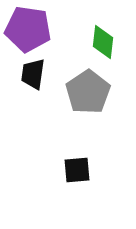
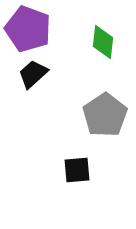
purple pentagon: rotated 12 degrees clockwise
black trapezoid: rotated 40 degrees clockwise
gray pentagon: moved 17 px right, 23 px down
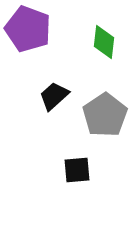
green diamond: moved 1 px right
black trapezoid: moved 21 px right, 22 px down
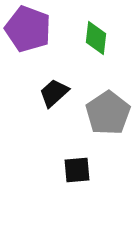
green diamond: moved 8 px left, 4 px up
black trapezoid: moved 3 px up
gray pentagon: moved 3 px right, 2 px up
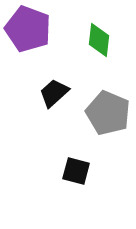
green diamond: moved 3 px right, 2 px down
gray pentagon: rotated 15 degrees counterclockwise
black square: moved 1 px left, 1 px down; rotated 20 degrees clockwise
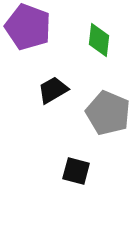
purple pentagon: moved 2 px up
black trapezoid: moved 1 px left, 3 px up; rotated 12 degrees clockwise
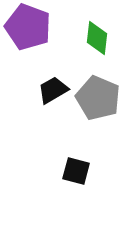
green diamond: moved 2 px left, 2 px up
gray pentagon: moved 10 px left, 15 px up
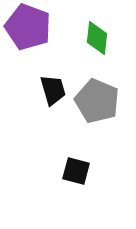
black trapezoid: rotated 104 degrees clockwise
gray pentagon: moved 1 px left, 3 px down
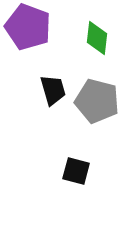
gray pentagon: rotated 9 degrees counterclockwise
